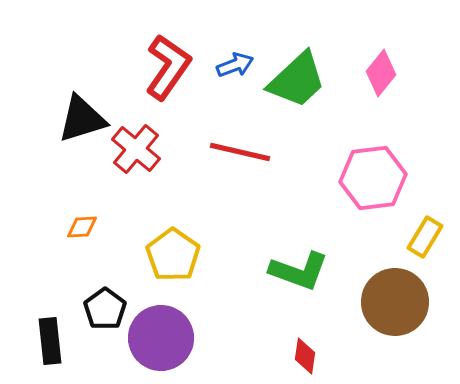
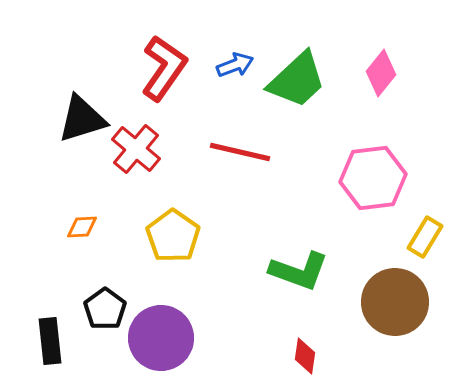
red L-shape: moved 4 px left, 1 px down
yellow pentagon: moved 19 px up
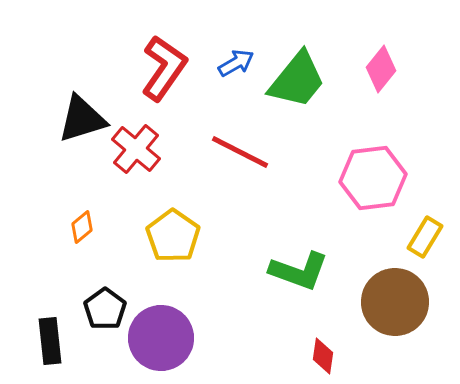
blue arrow: moved 1 px right, 2 px up; rotated 9 degrees counterclockwise
pink diamond: moved 4 px up
green trapezoid: rotated 8 degrees counterclockwise
red line: rotated 14 degrees clockwise
orange diamond: rotated 36 degrees counterclockwise
red diamond: moved 18 px right
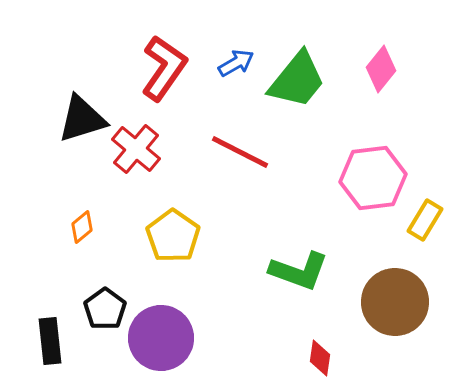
yellow rectangle: moved 17 px up
red diamond: moved 3 px left, 2 px down
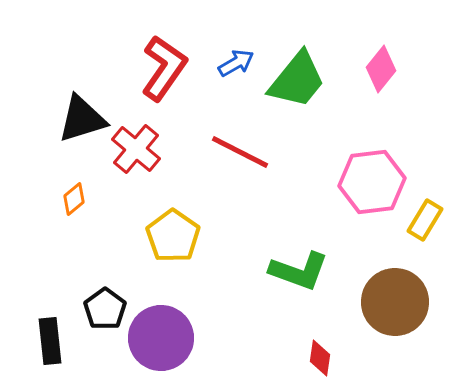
pink hexagon: moved 1 px left, 4 px down
orange diamond: moved 8 px left, 28 px up
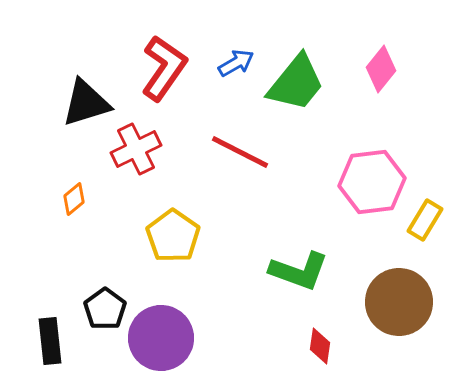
green trapezoid: moved 1 px left, 3 px down
black triangle: moved 4 px right, 16 px up
red cross: rotated 24 degrees clockwise
brown circle: moved 4 px right
red diamond: moved 12 px up
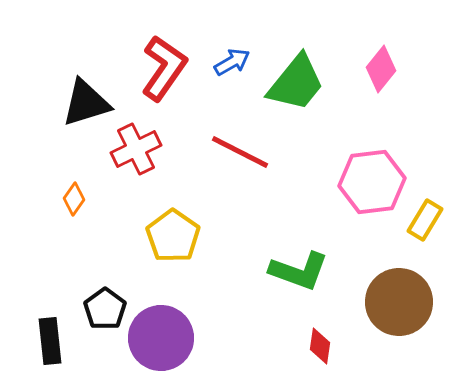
blue arrow: moved 4 px left, 1 px up
orange diamond: rotated 16 degrees counterclockwise
